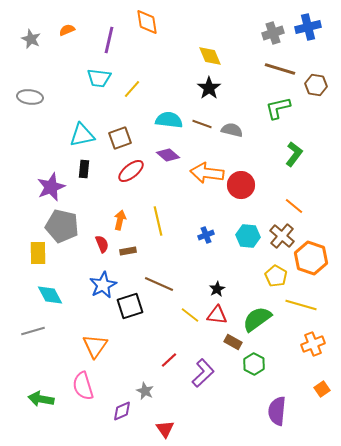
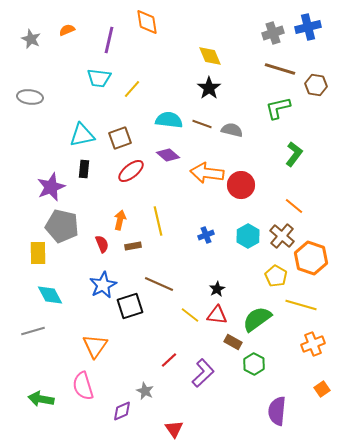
cyan hexagon at (248, 236): rotated 25 degrees clockwise
brown rectangle at (128, 251): moved 5 px right, 5 px up
red triangle at (165, 429): moved 9 px right
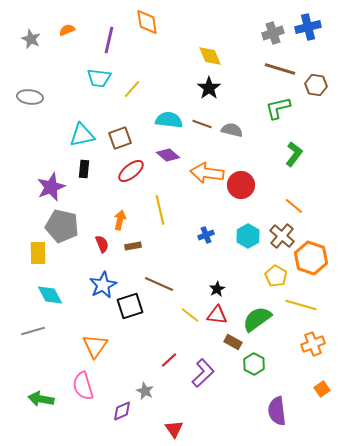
yellow line at (158, 221): moved 2 px right, 11 px up
purple semicircle at (277, 411): rotated 12 degrees counterclockwise
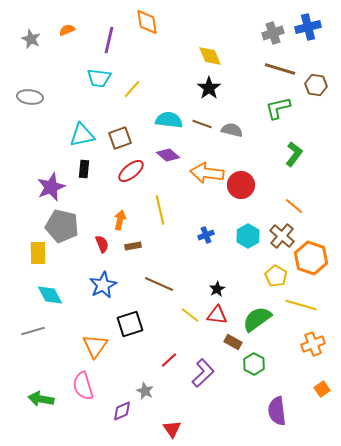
black square at (130, 306): moved 18 px down
red triangle at (174, 429): moved 2 px left
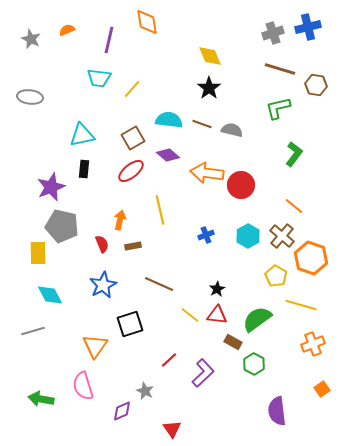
brown square at (120, 138): moved 13 px right; rotated 10 degrees counterclockwise
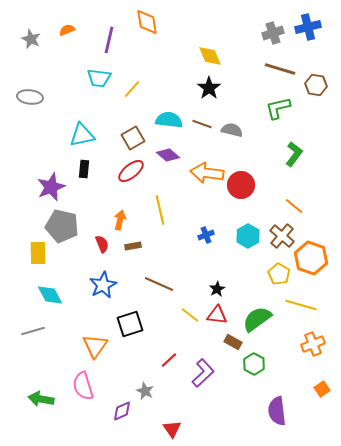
yellow pentagon at (276, 276): moved 3 px right, 2 px up
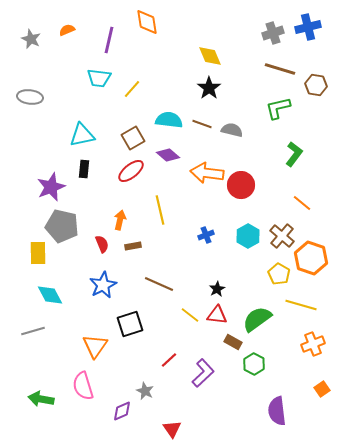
orange line at (294, 206): moved 8 px right, 3 px up
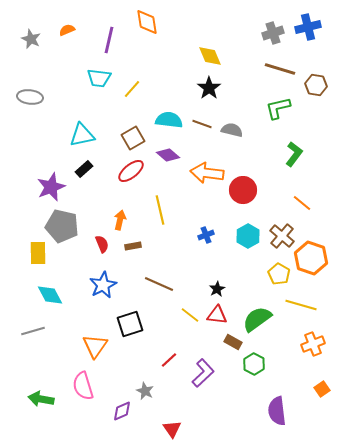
black rectangle at (84, 169): rotated 42 degrees clockwise
red circle at (241, 185): moved 2 px right, 5 px down
